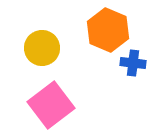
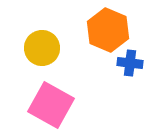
blue cross: moved 3 px left
pink square: rotated 24 degrees counterclockwise
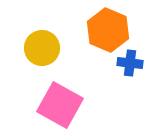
pink square: moved 9 px right
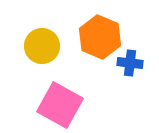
orange hexagon: moved 8 px left, 7 px down
yellow circle: moved 2 px up
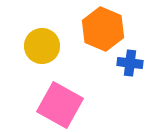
orange hexagon: moved 3 px right, 8 px up
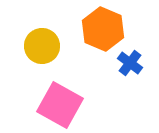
blue cross: rotated 30 degrees clockwise
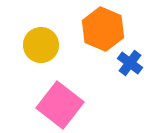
yellow circle: moved 1 px left, 1 px up
pink square: rotated 9 degrees clockwise
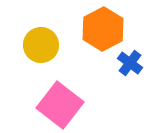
orange hexagon: rotated 9 degrees clockwise
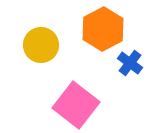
pink square: moved 16 px right
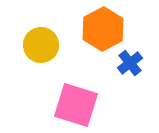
blue cross: rotated 15 degrees clockwise
pink square: rotated 21 degrees counterclockwise
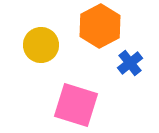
orange hexagon: moved 3 px left, 3 px up
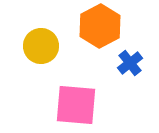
yellow circle: moved 1 px down
pink square: rotated 12 degrees counterclockwise
